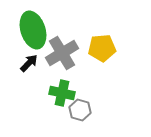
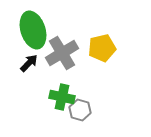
yellow pentagon: rotated 8 degrees counterclockwise
green cross: moved 4 px down
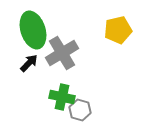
yellow pentagon: moved 16 px right, 18 px up
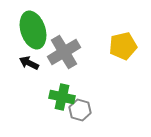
yellow pentagon: moved 5 px right, 16 px down
gray cross: moved 2 px right, 1 px up
black arrow: rotated 108 degrees counterclockwise
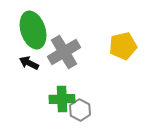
green cross: moved 2 px down; rotated 15 degrees counterclockwise
gray hexagon: rotated 10 degrees clockwise
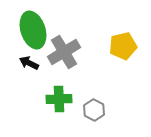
green cross: moved 3 px left
gray hexagon: moved 14 px right
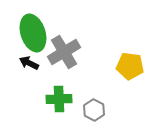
green ellipse: moved 3 px down
yellow pentagon: moved 7 px right, 20 px down; rotated 20 degrees clockwise
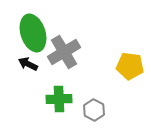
black arrow: moved 1 px left, 1 px down
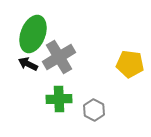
green ellipse: moved 1 px down; rotated 39 degrees clockwise
gray cross: moved 5 px left, 5 px down
yellow pentagon: moved 2 px up
